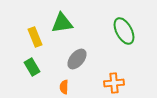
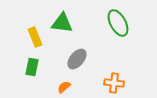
green triangle: rotated 15 degrees clockwise
green ellipse: moved 6 px left, 8 px up
green rectangle: rotated 42 degrees clockwise
orange cross: rotated 12 degrees clockwise
orange semicircle: rotated 48 degrees clockwise
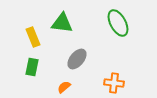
yellow rectangle: moved 2 px left
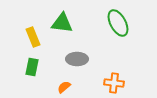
gray ellipse: rotated 50 degrees clockwise
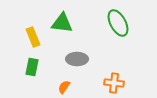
orange semicircle: rotated 16 degrees counterclockwise
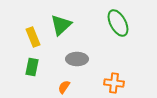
green triangle: moved 1 px left, 2 px down; rotated 50 degrees counterclockwise
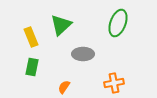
green ellipse: rotated 48 degrees clockwise
yellow rectangle: moved 2 px left
gray ellipse: moved 6 px right, 5 px up
orange cross: rotated 18 degrees counterclockwise
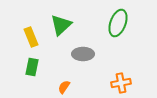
orange cross: moved 7 px right
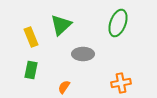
green rectangle: moved 1 px left, 3 px down
